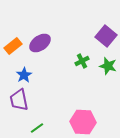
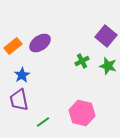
blue star: moved 2 px left
pink hexagon: moved 1 px left, 9 px up; rotated 10 degrees clockwise
green line: moved 6 px right, 6 px up
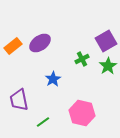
purple square: moved 5 px down; rotated 20 degrees clockwise
green cross: moved 2 px up
green star: rotated 24 degrees clockwise
blue star: moved 31 px right, 4 px down
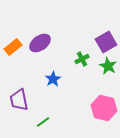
purple square: moved 1 px down
orange rectangle: moved 1 px down
green star: rotated 12 degrees counterclockwise
pink hexagon: moved 22 px right, 5 px up
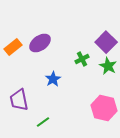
purple square: rotated 15 degrees counterclockwise
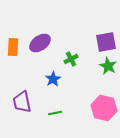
purple square: rotated 35 degrees clockwise
orange rectangle: rotated 48 degrees counterclockwise
green cross: moved 11 px left
purple trapezoid: moved 3 px right, 2 px down
green line: moved 12 px right, 9 px up; rotated 24 degrees clockwise
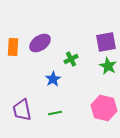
purple trapezoid: moved 8 px down
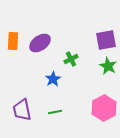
purple square: moved 2 px up
orange rectangle: moved 6 px up
pink hexagon: rotated 20 degrees clockwise
green line: moved 1 px up
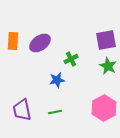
blue star: moved 4 px right, 1 px down; rotated 21 degrees clockwise
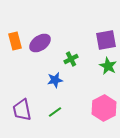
orange rectangle: moved 2 px right; rotated 18 degrees counterclockwise
blue star: moved 2 px left
green line: rotated 24 degrees counterclockwise
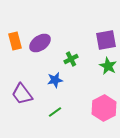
purple trapezoid: moved 16 px up; rotated 25 degrees counterclockwise
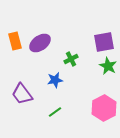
purple square: moved 2 px left, 2 px down
